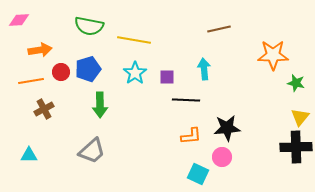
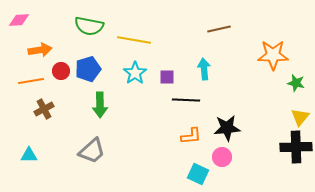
red circle: moved 1 px up
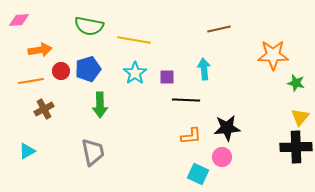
gray trapezoid: moved 1 px right, 1 px down; rotated 60 degrees counterclockwise
cyan triangle: moved 2 px left, 4 px up; rotated 30 degrees counterclockwise
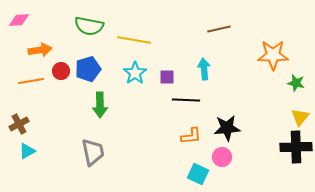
brown cross: moved 25 px left, 15 px down
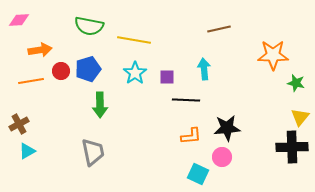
black cross: moved 4 px left
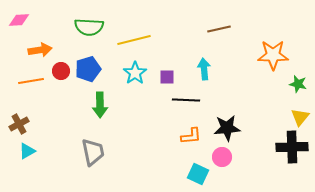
green semicircle: moved 1 px down; rotated 8 degrees counterclockwise
yellow line: rotated 24 degrees counterclockwise
green star: moved 2 px right, 1 px down
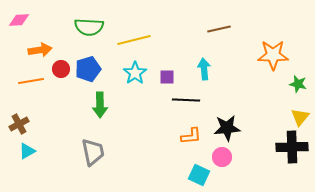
red circle: moved 2 px up
cyan square: moved 1 px right, 1 px down
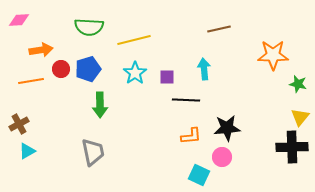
orange arrow: moved 1 px right
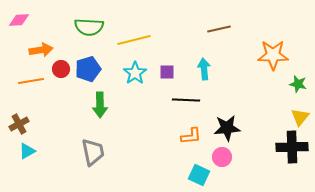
purple square: moved 5 px up
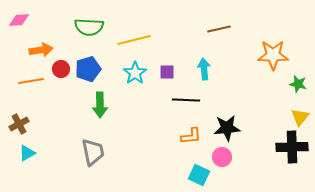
cyan triangle: moved 2 px down
